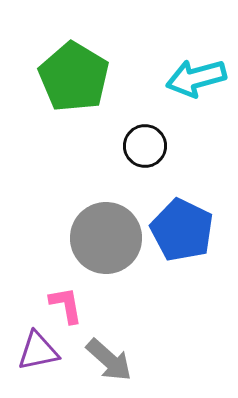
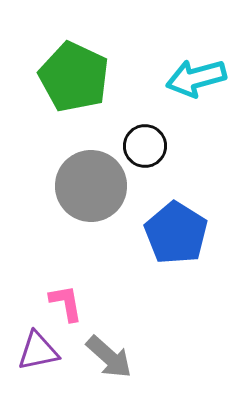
green pentagon: rotated 6 degrees counterclockwise
blue pentagon: moved 6 px left, 3 px down; rotated 6 degrees clockwise
gray circle: moved 15 px left, 52 px up
pink L-shape: moved 2 px up
gray arrow: moved 3 px up
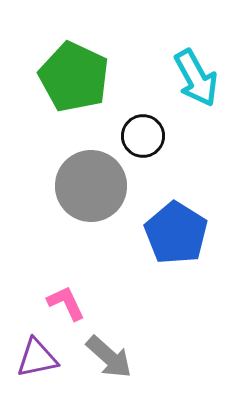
cyan arrow: rotated 104 degrees counterclockwise
black circle: moved 2 px left, 10 px up
pink L-shape: rotated 15 degrees counterclockwise
purple triangle: moved 1 px left, 7 px down
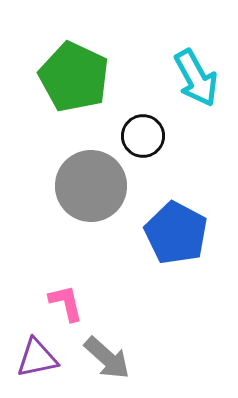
blue pentagon: rotated 4 degrees counterclockwise
pink L-shape: rotated 12 degrees clockwise
gray arrow: moved 2 px left, 1 px down
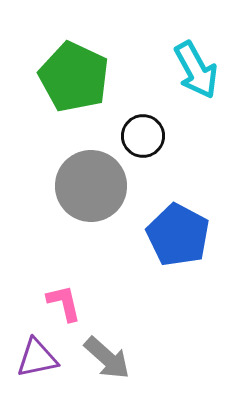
cyan arrow: moved 8 px up
blue pentagon: moved 2 px right, 2 px down
pink L-shape: moved 2 px left
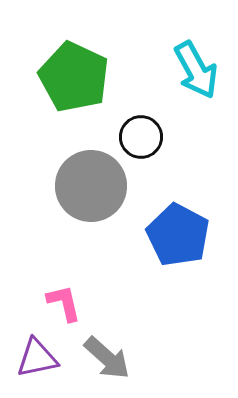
black circle: moved 2 px left, 1 px down
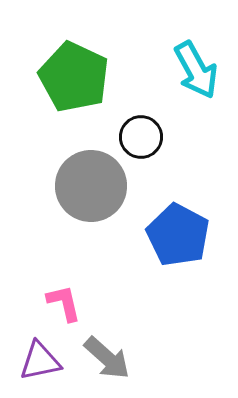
purple triangle: moved 3 px right, 3 px down
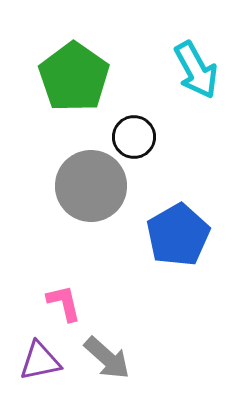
green pentagon: rotated 10 degrees clockwise
black circle: moved 7 px left
blue pentagon: rotated 14 degrees clockwise
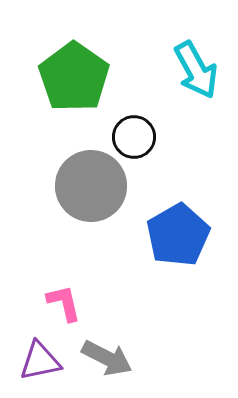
gray arrow: rotated 15 degrees counterclockwise
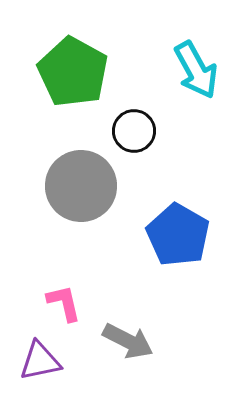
green pentagon: moved 1 px left, 5 px up; rotated 6 degrees counterclockwise
black circle: moved 6 px up
gray circle: moved 10 px left
blue pentagon: rotated 12 degrees counterclockwise
gray arrow: moved 21 px right, 17 px up
